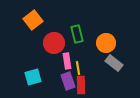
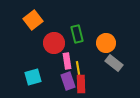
red rectangle: moved 1 px up
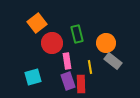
orange square: moved 4 px right, 3 px down
red circle: moved 2 px left
gray rectangle: moved 1 px left, 2 px up
yellow line: moved 12 px right, 1 px up
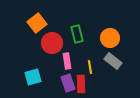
orange circle: moved 4 px right, 5 px up
purple rectangle: moved 2 px down
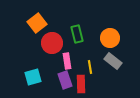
purple rectangle: moved 3 px left, 3 px up
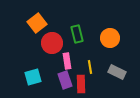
gray rectangle: moved 4 px right, 11 px down; rotated 12 degrees counterclockwise
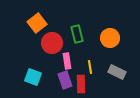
cyan square: rotated 36 degrees clockwise
